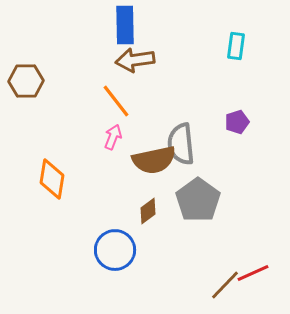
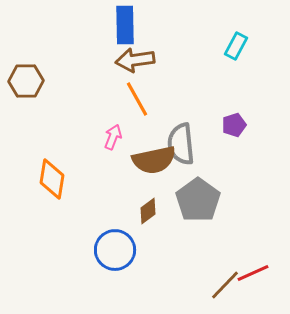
cyan rectangle: rotated 20 degrees clockwise
orange line: moved 21 px right, 2 px up; rotated 9 degrees clockwise
purple pentagon: moved 3 px left, 3 px down
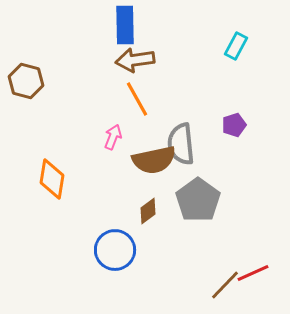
brown hexagon: rotated 16 degrees clockwise
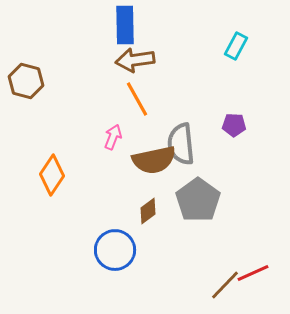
purple pentagon: rotated 20 degrees clockwise
orange diamond: moved 4 px up; rotated 24 degrees clockwise
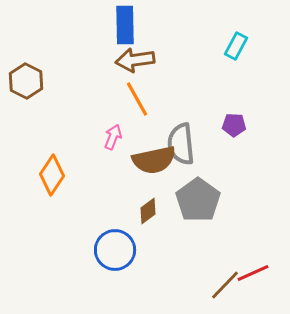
brown hexagon: rotated 12 degrees clockwise
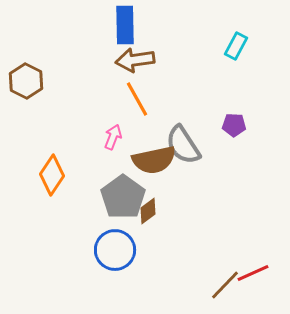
gray semicircle: moved 2 px right, 1 px down; rotated 27 degrees counterclockwise
gray pentagon: moved 75 px left, 3 px up
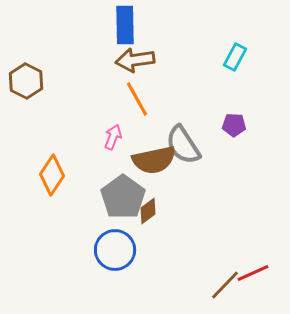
cyan rectangle: moved 1 px left, 11 px down
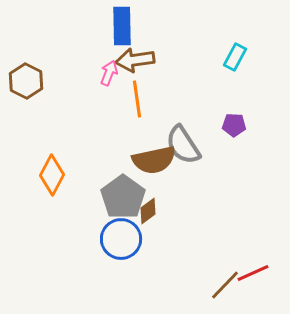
blue rectangle: moved 3 px left, 1 px down
orange line: rotated 21 degrees clockwise
pink arrow: moved 4 px left, 64 px up
orange diamond: rotated 6 degrees counterclockwise
blue circle: moved 6 px right, 11 px up
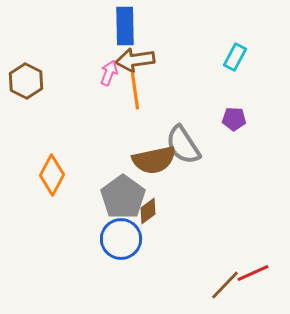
blue rectangle: moved 3 px right
orange line: moved 2 px left, 8 px up
purple pentagon: moved 6 px up
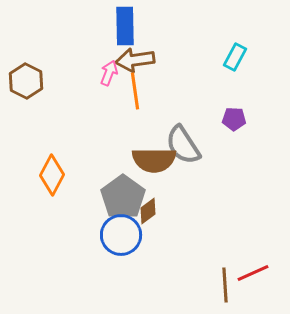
brown semicircle: rotated 12 degrees clockwise
blue circle: moved 4 px up
brown line: rotated 48 degrees counterclockwise
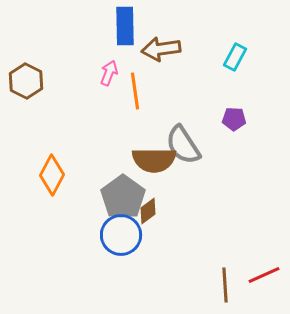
brown arrow: moved 26 px right, 11 px up
red line: moved 11 px right, 2 px down
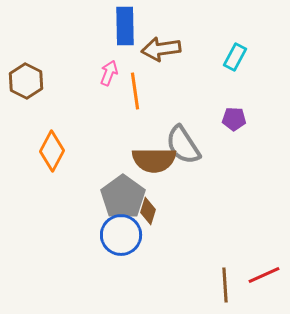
orange diamond: moved 24 px up
brown diamond: rotated 36 degrees counterclockwise
